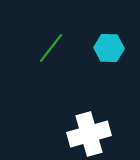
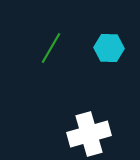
green line: rotated 8 degrees counterclockwise
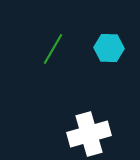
green line: moved 2 px right, 1 px down
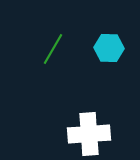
white cross: rotated 12 degrees clockwise
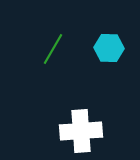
white cross: moved 8 px left, 3 px up
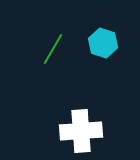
cyan hexagon: moved 6 px left, 5 px up; rotated 16 degrees clockwise
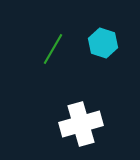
white cross: moved 7 px up; rotated 12 degrees counterclockwise
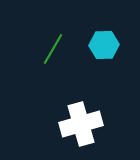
cyan hexagon: moved 1 px right, 2 px down; rotated 20 degrees counterclockwise
